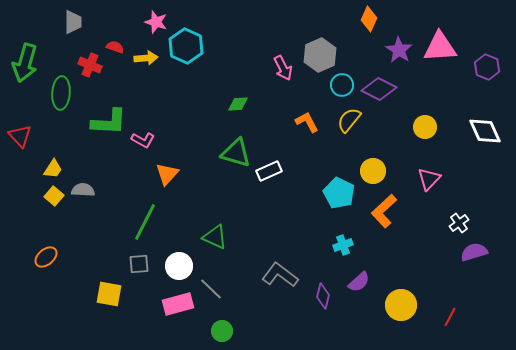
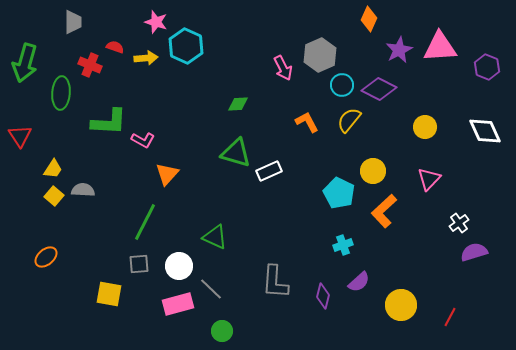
purple star at (399, 50): rotated 12 degrees clockwise
red triangle at (20, 136): rotated 10 degrees clockwise
gray L-shape at (280, 275): moved 5 px left, 7 px down; rotated 123 degrees counterclockwise
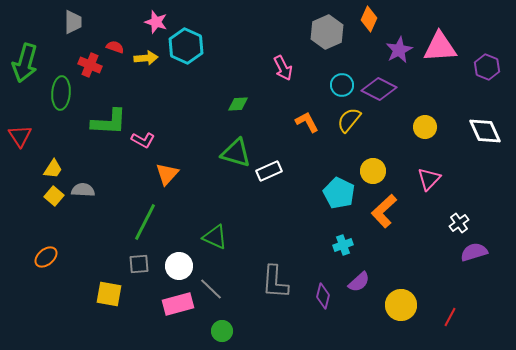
gray hexagon at (320, 55): moved 7 px right, 23 px up
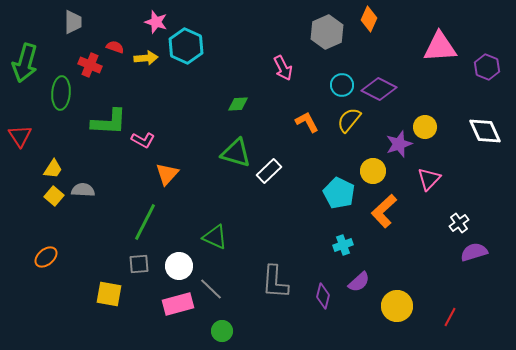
purple star at (399, 50): moved 94 px down; rotated 8 degrees clockwise
white rectangle at (269, 171): rotated 20 degrees counterclockwise
yellow circle at (401, 305): moved 4 px left, 1 px down
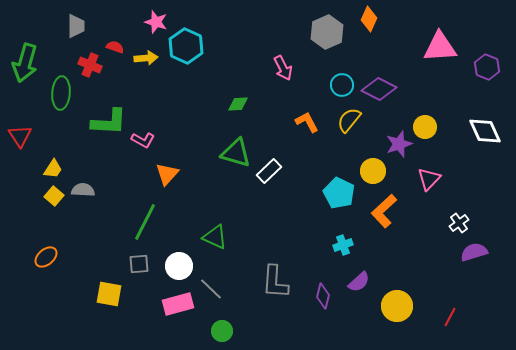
gray trapezoid at (73, 22): moved 3 px right, 4 px down
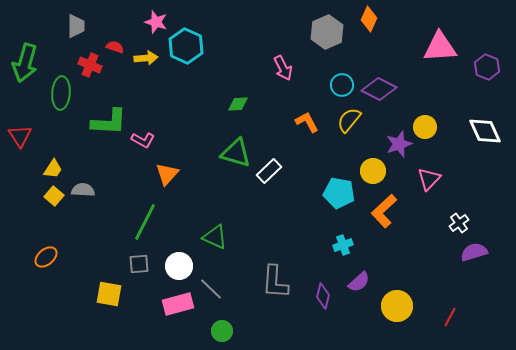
cyan pentagon at (339, 193): rotated 16 degrees counterclockwise
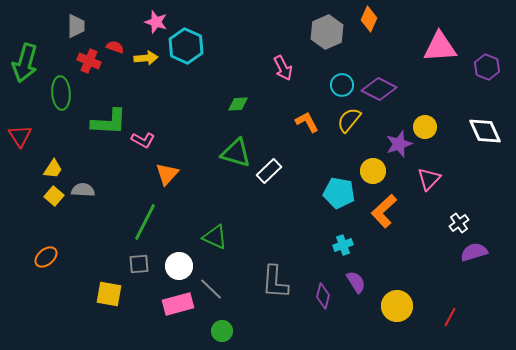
red cross at (90, 65): moved 1 px left, 4 px up
green ellipse at (61, 93): rotated 8 degrees counterclockwise
purple semicircle at (359, 282): moved 3 px left; rotated 80 degrees counterclockwise
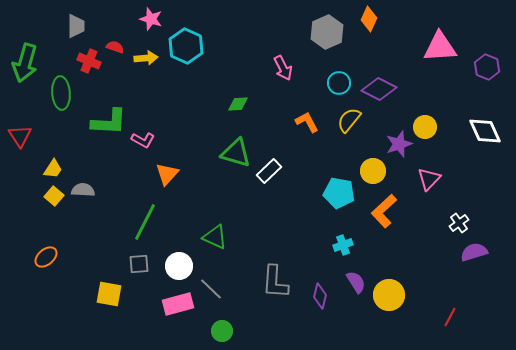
pink star at (156, 22): moved 5 px left, 3 px up
cyan circle at (342, 85): moved 3 px left, 2 px up
purple diamond at (323, 296): moved 3 px left
yellow circle at (397, 306): moved 8 px left, 11 px up
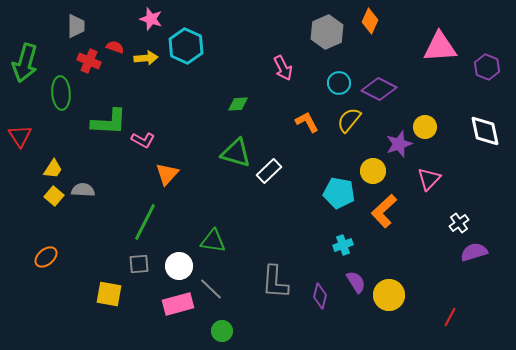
orange diamond at (369, 19): moved 1 px right, 2 px down
white diamond at (485, 131): rotated 12 degrees clockwise
green triangle at (215, 237): moved 2 px left, 4 px down; rotated 16 degrees counterclockwise
